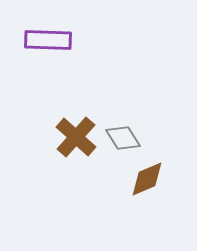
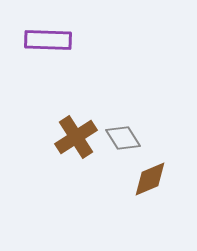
brown cross: rotated 15 degrees clockwise
brown diamond: moved 3 px right
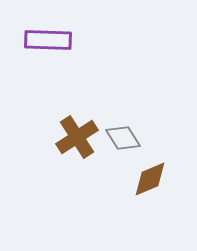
brown cross: moved 1 px right
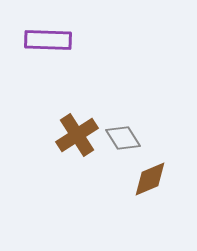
brown cross: moved 2 px up
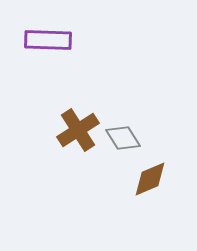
brown cross: moved 1 px right, 5 px up
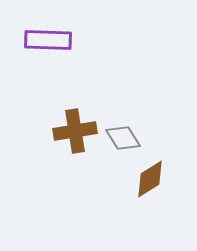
brown cross: moved 3 px left, 1 px down; rotated 24 degrees clockwise
brown diamond: rotated 9 degrees counterclockwise
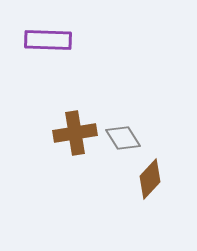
brown cross: moved 2 px down
brown diamond: rotated 15 degrees counterclockwise
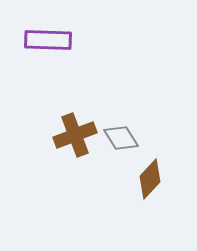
brown cross: moved 2 px down; rotated 12 degrees counterclockwise
gray diamond: moved 2 px left
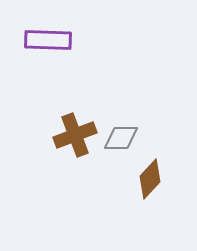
gray diamond: rotated 57 degrees counterclockwise
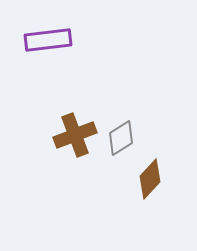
purple rectangle: rotated 9 degrees counterclockwise
gray diamond: rotated 33 degrees counterclockwise
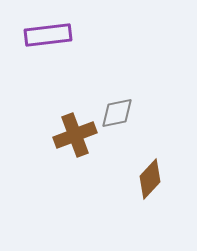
purple rectangle: moved 5 px up
gray diamond: moved 4 px left, 25 px up; rotated 21 degrees clockwise
